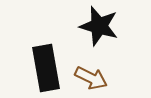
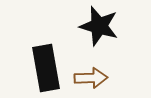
brown arrow: rotated 28 degrees counterclockwise
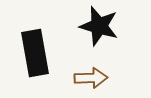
black rectangle: moved 11 px left, 15 px up
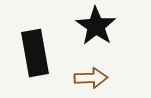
black star: moved 3 px left; rotated 18 degrees clockwise
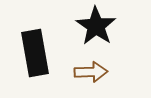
brown arrow: moved 6 px up
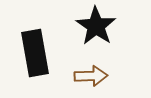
brown arrow: moved 4 px down
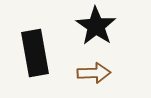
brown arrow: moved 3 px right, 3 px up
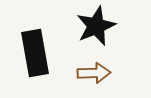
black star: rotated 15 degrees clockwise
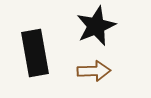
brown arrow: moved 2 px up
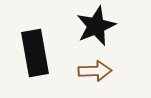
brown arrow: moved 1 px right
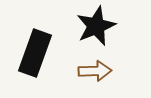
black rectangle: rotated 30 degrees clockwise
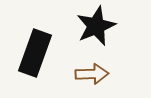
brown arrow: moved 3 px left, 3 px down
